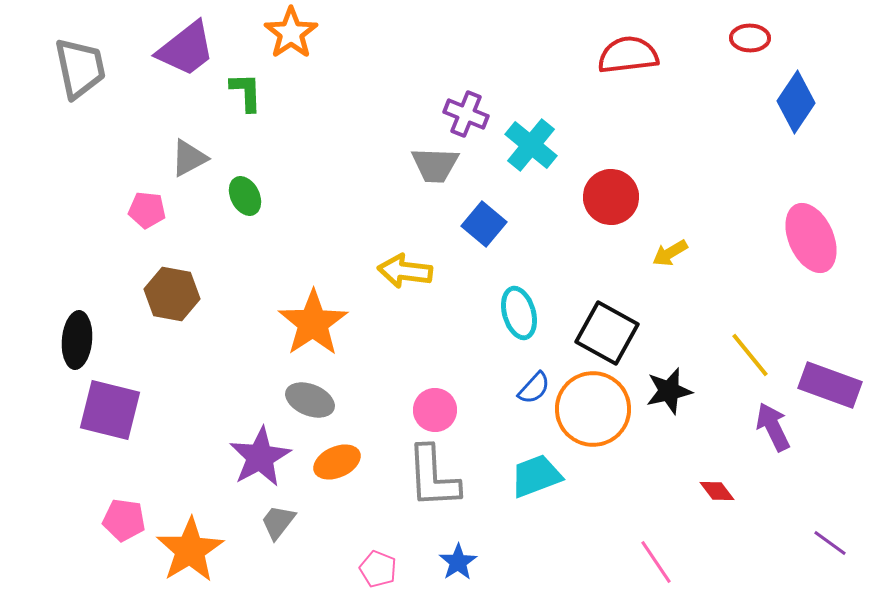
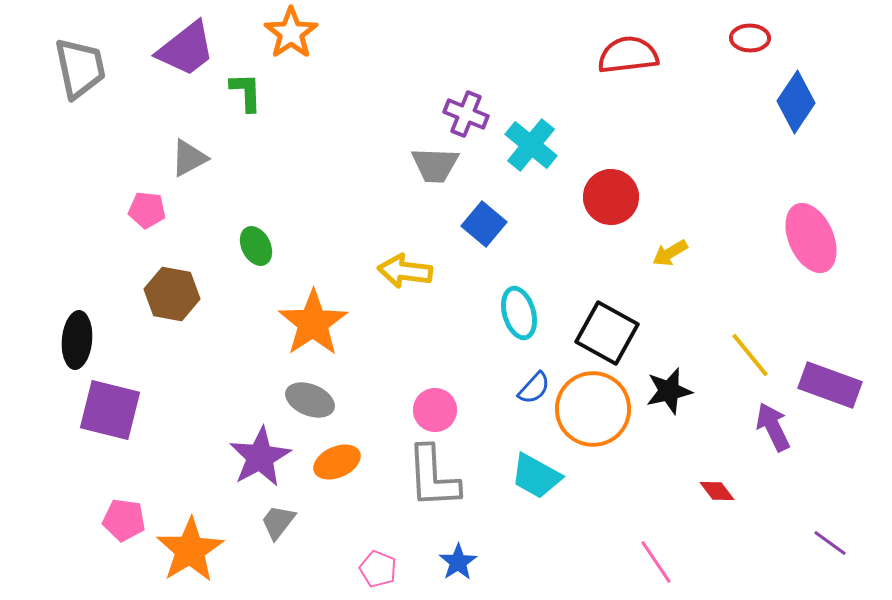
green ellipse at (245, 196): moved 11 px right, 50 px down
cyan trapezoid at (536, 476): rotated 130 degrees counterclockwise
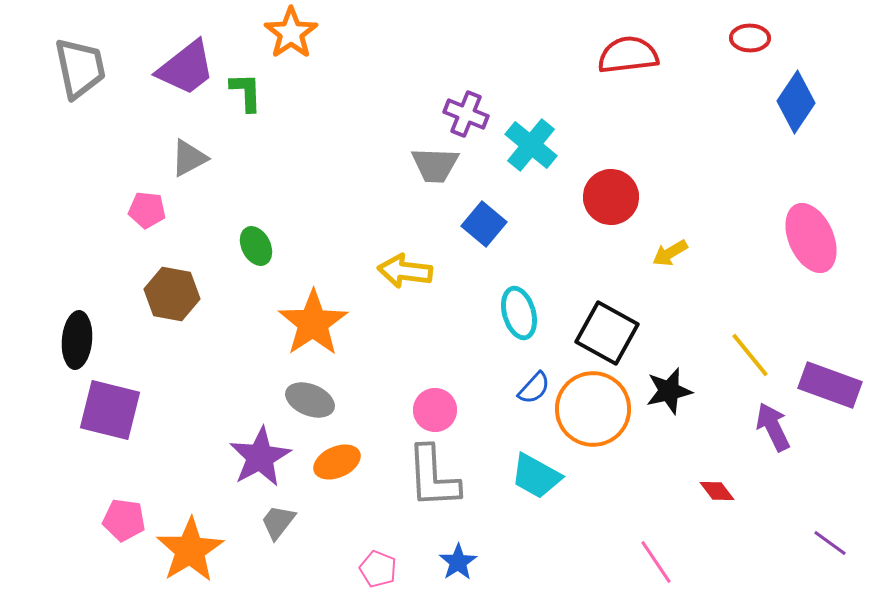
purple trapezoid at (186, 49): moved 19 px down
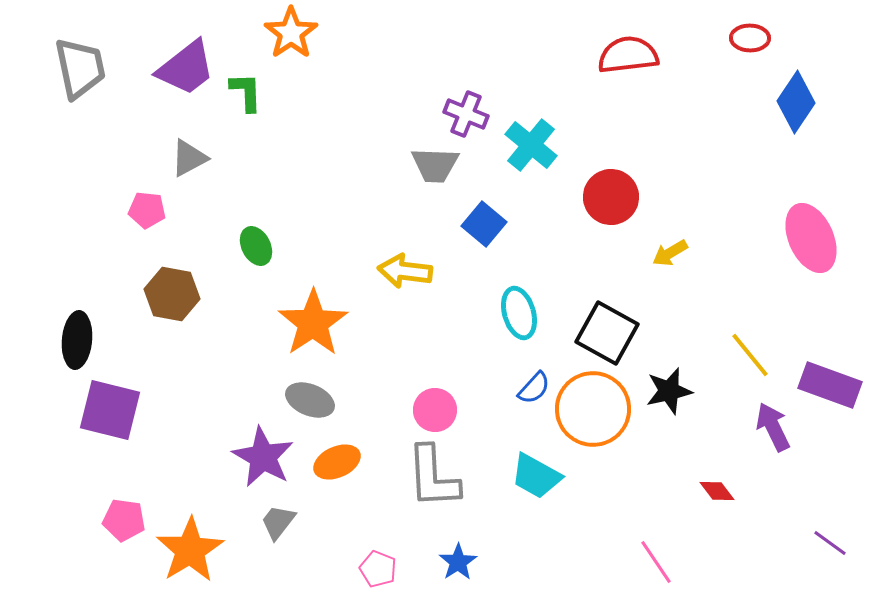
purple star at (260, 457): moved 3 px right; rotated 14 degrees counterclockwise
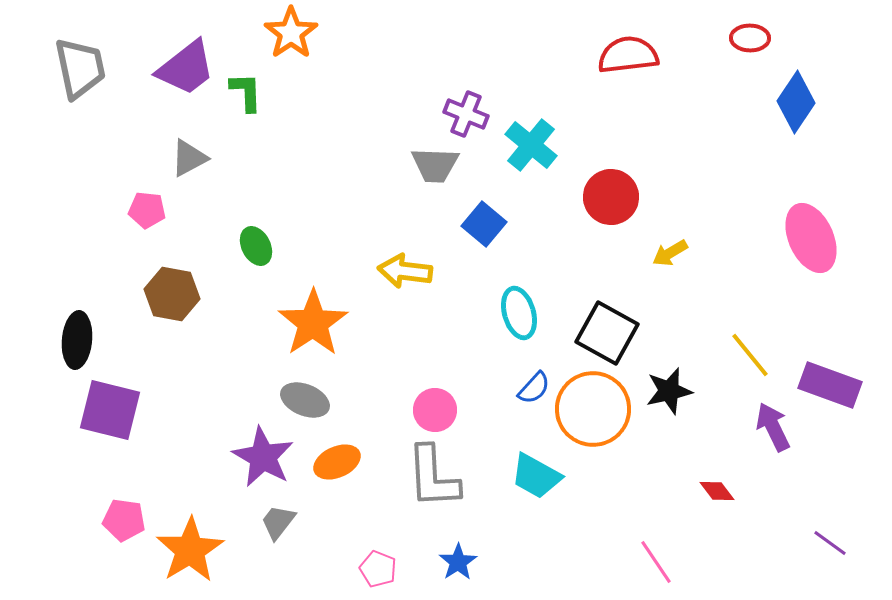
gray ellipse at (310, 400): moved 5 px left
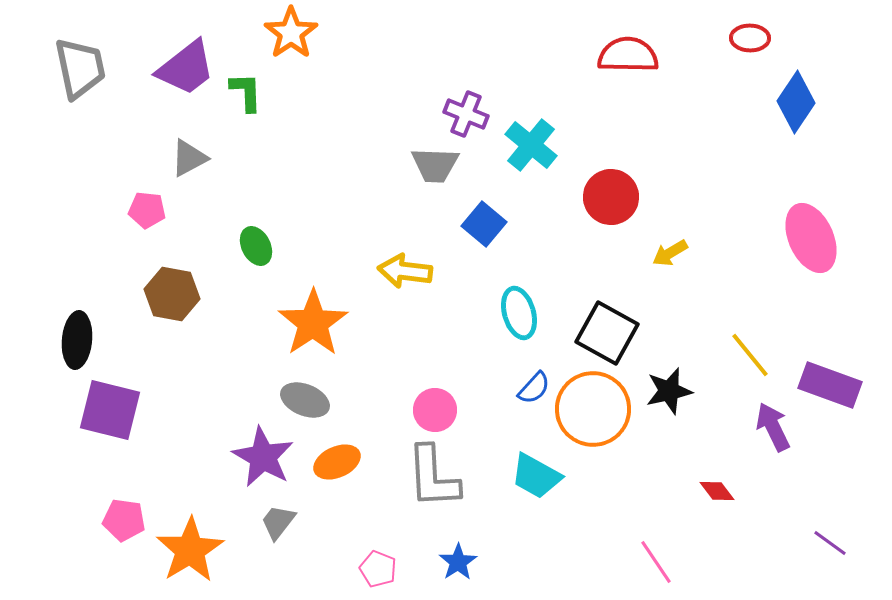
red semicircle at (628, 55): rotated 8 degrees clockwise
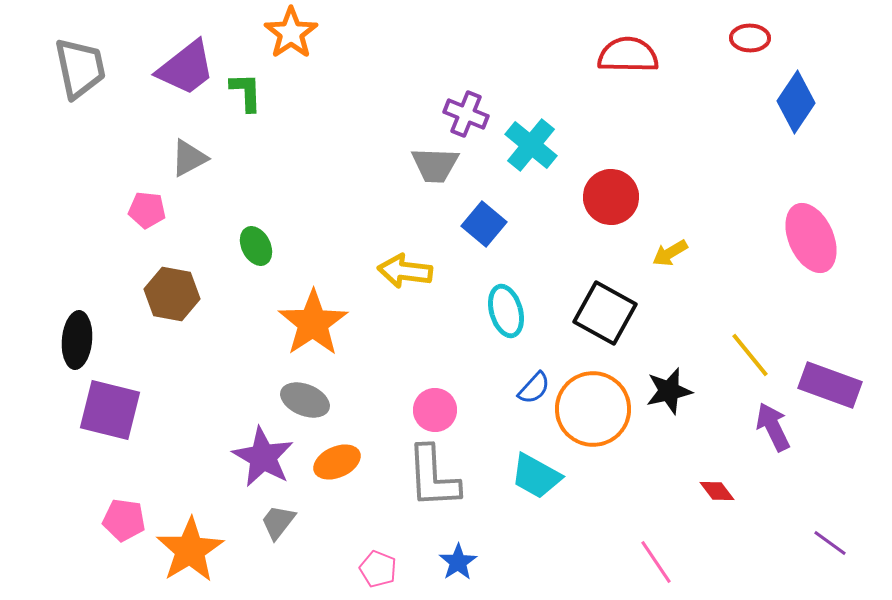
cyan ellipse at (519, 313): moved 13 px left, 2 px up
black square at (607, 333): moved 2 px left, 20 px up
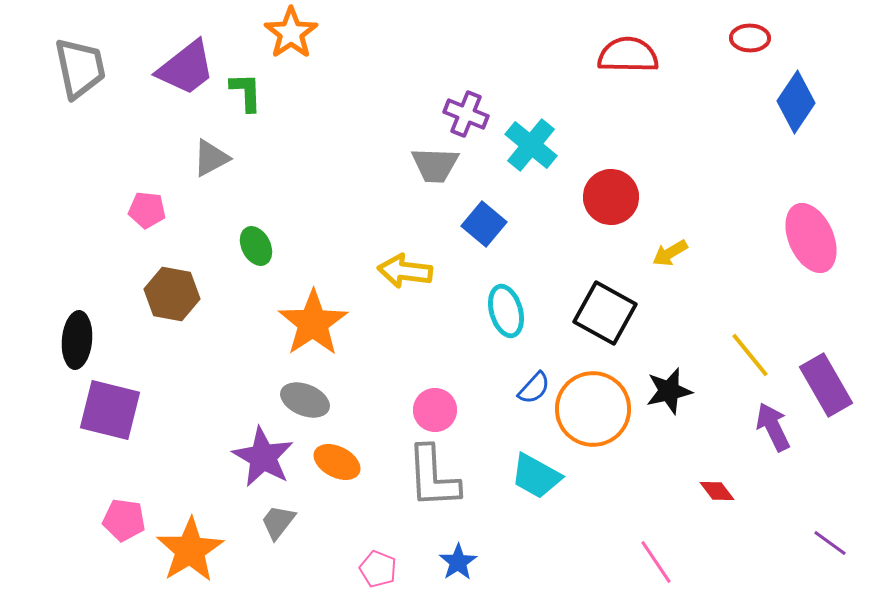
gray triangle at (189, 158): moved 22 px right
purple rectangle at (830, 385): moved 4 px left; rotated 40 degrees clockwise
orange ellipse at (337, 462): rotated 51 degrees clockwise
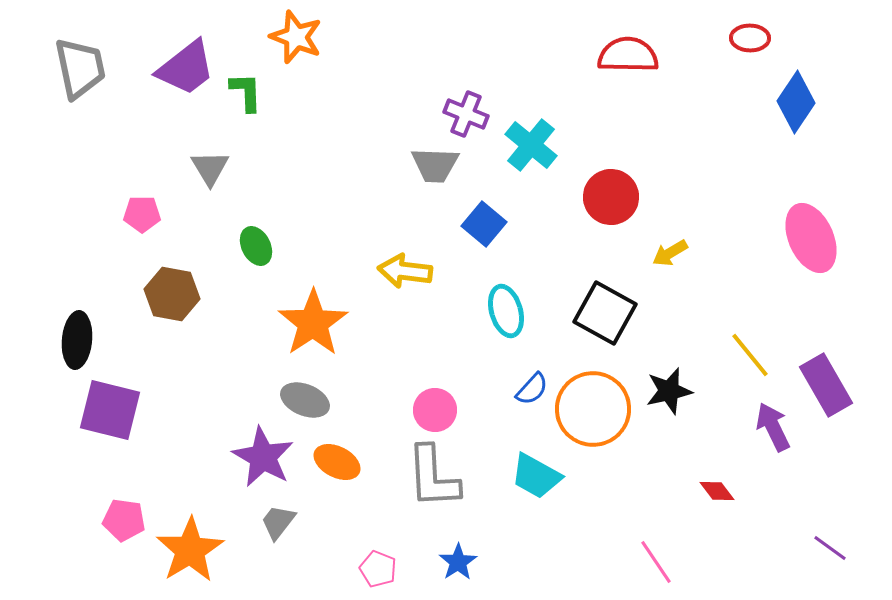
orange star at (291, 33): moved 5 px right, 4 px down; rotated 16 degrees counterclockwise
gray triangle at (211, 158): moved 1 px left, 10 px down; rotated 33 degrees counterclockwise
pink pentagon at (147, 210): moved 5 px left, 4 px down; rotated 6 degrees counterclockwise
blue semicircle at (534, 388): moved 2 px left, 1 px down
purple line at (830, 543): moved 5 px down
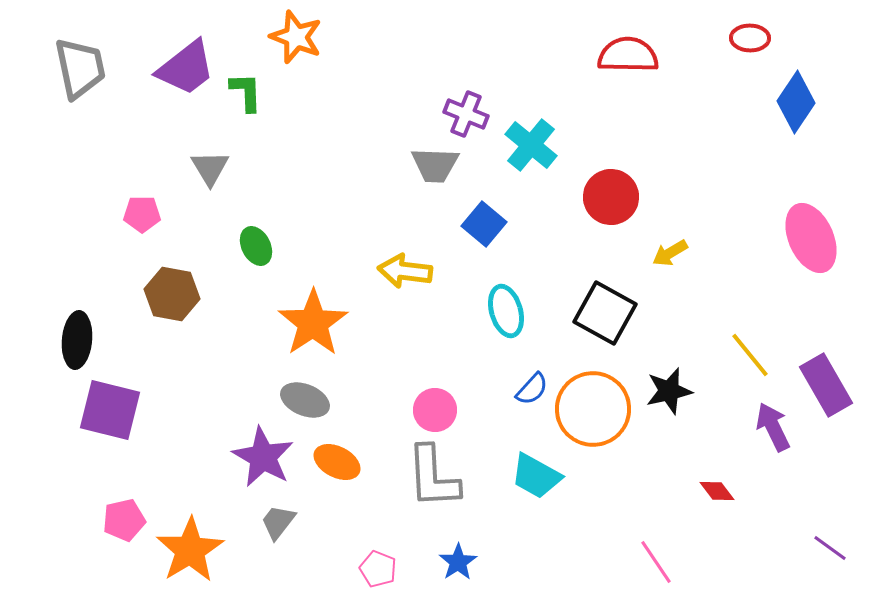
pink pentagon at (124, 520): rotated 21 degrees counterclockwise
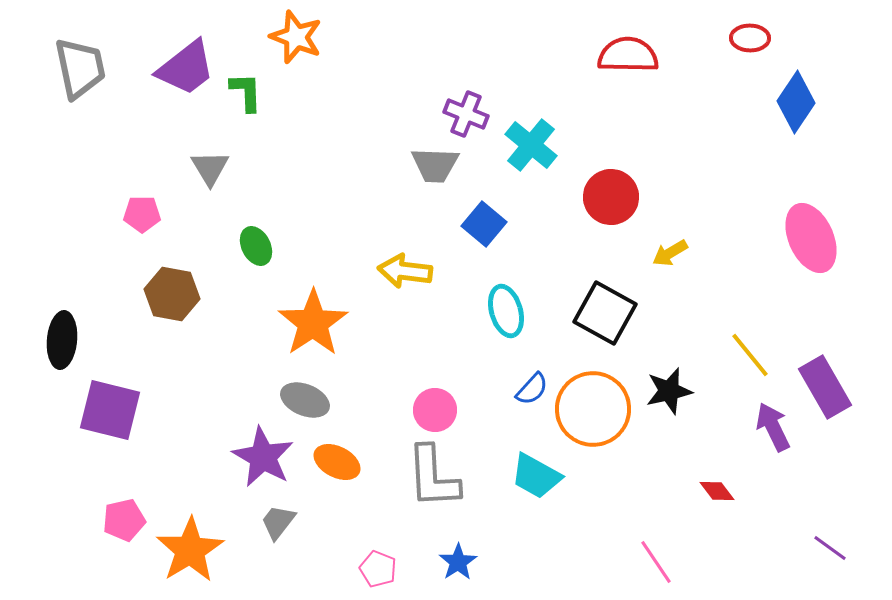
black ellipse at (77, 340): moved 15 px left
purple rectangle at (826, 385): moved 1 px left, 2 px down
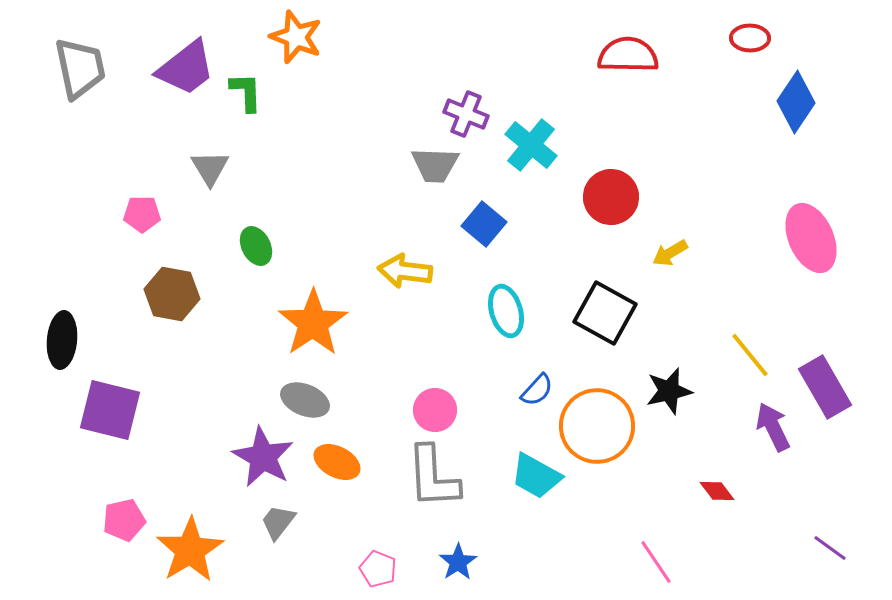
blue semicircle at (532, 389): moved 5 px right, 1 px down
orange circle at (593, 409): moved 4 px right, 17 px down
